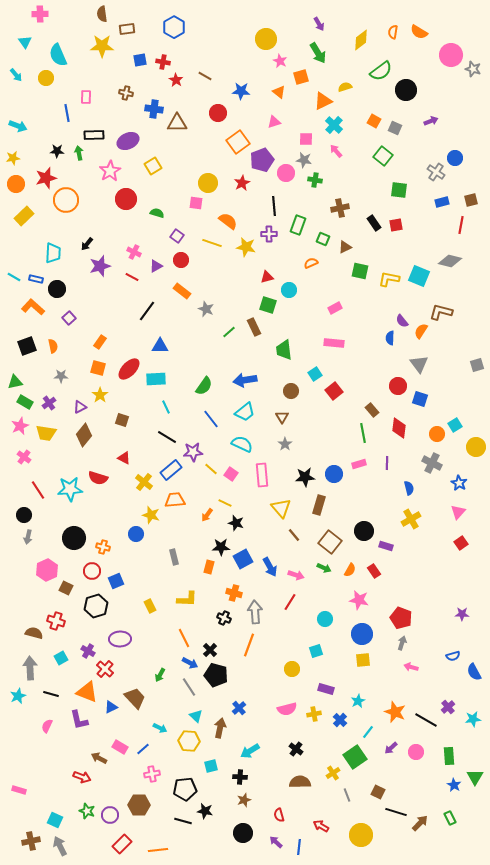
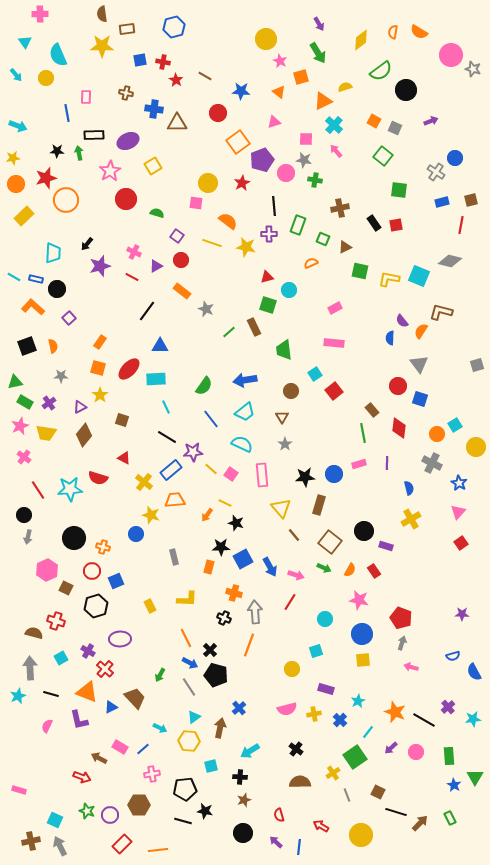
blue hexagon at (174, 27): rotated 15 degrees clockwise
orange line at (184, 638): moved 2 px right
cyan triangle at (196, 716): moved 2 px left, 1 px down; rotated 40 degrees clockwise
black line at (426, 720): moved 2 px left
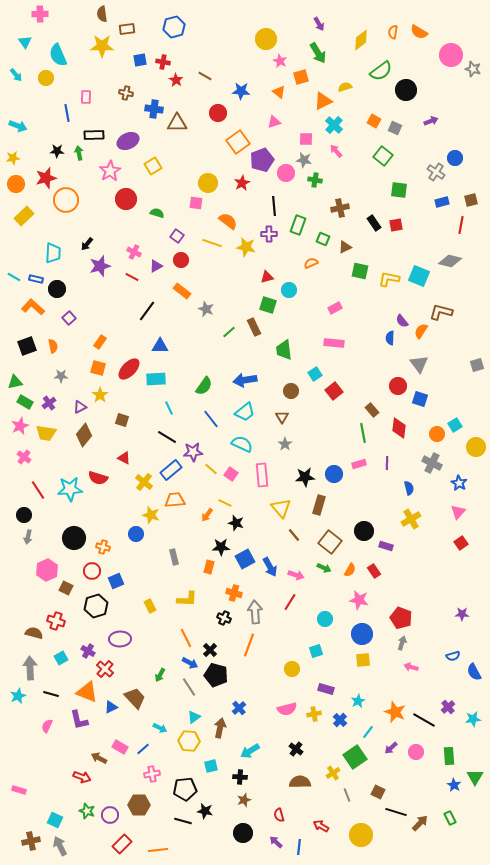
cyan line at (166, 407): moved 3 px right, 1 px down
blue square at (243, 559): moved 2 px right
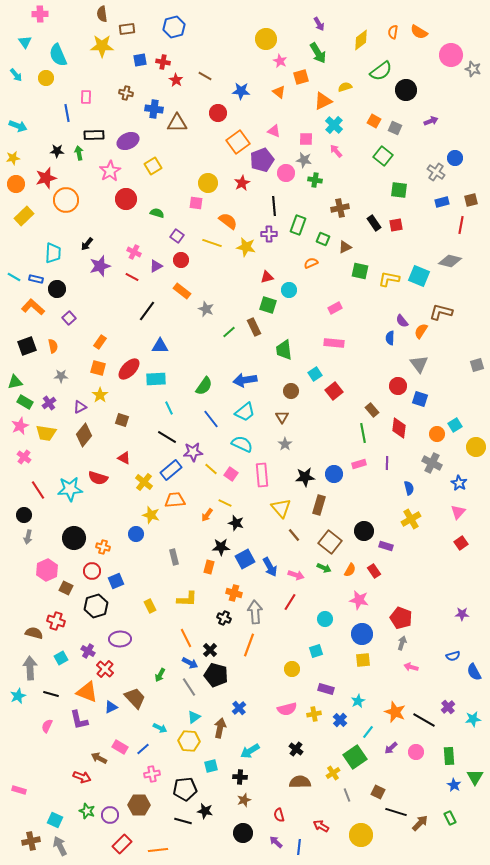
pink triangle at (274, 122): moved 9 px down; rotated 40 degrees clockwise
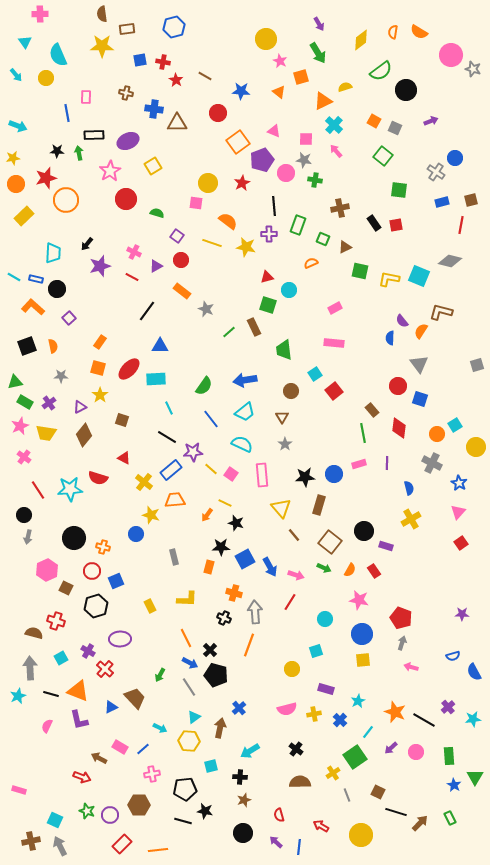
orange triangle at (87, 692): moved 9 px left, 1 px up
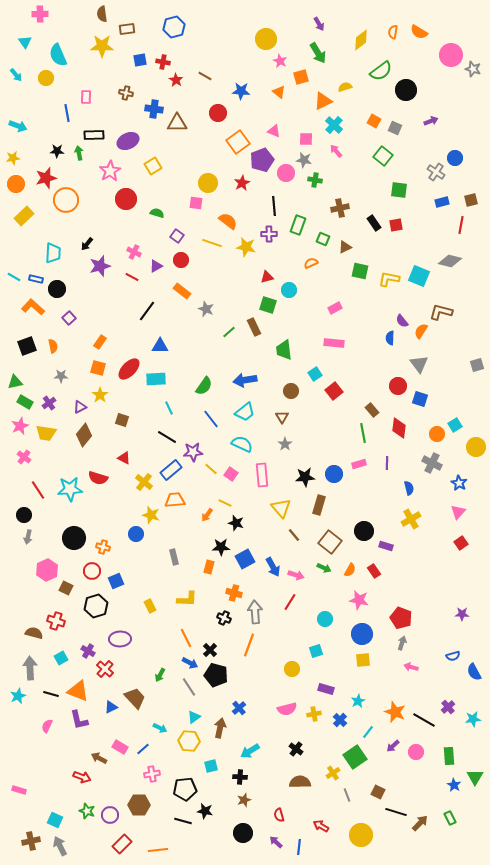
blue arrow at (270, 567): moved 3 px right
purple arrow at (391, 748): moved 2 px right, 2 px up
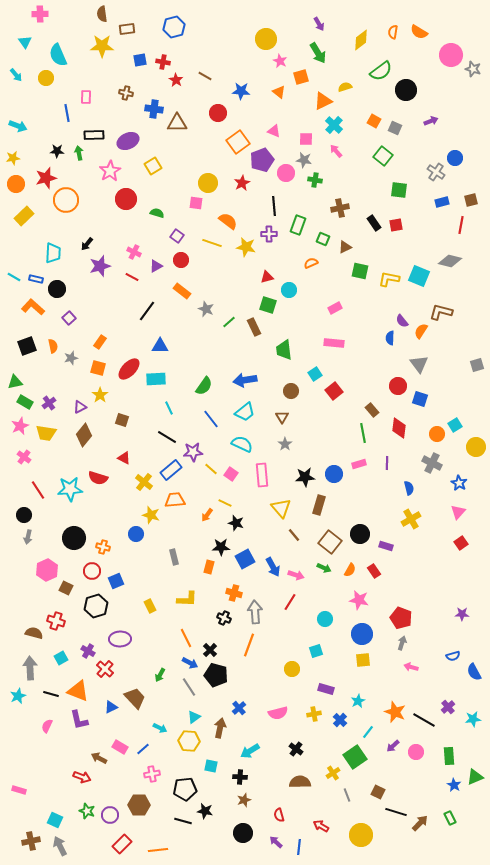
green line at (229, 332): moved 10 px up
gray star at (61, 376): moved 10 px right, 18 px up; rotated 16 degrees counterclockwise
black circle at (364, 531): moved 4 px left, 3 px down
pink semicircle at (287, 709): moved 9 px left, 4 px down
cyan square at (211, 766): rotated 24 degrees clockwise
green triangle at (475, 777): rotated 36 degrees clockwise
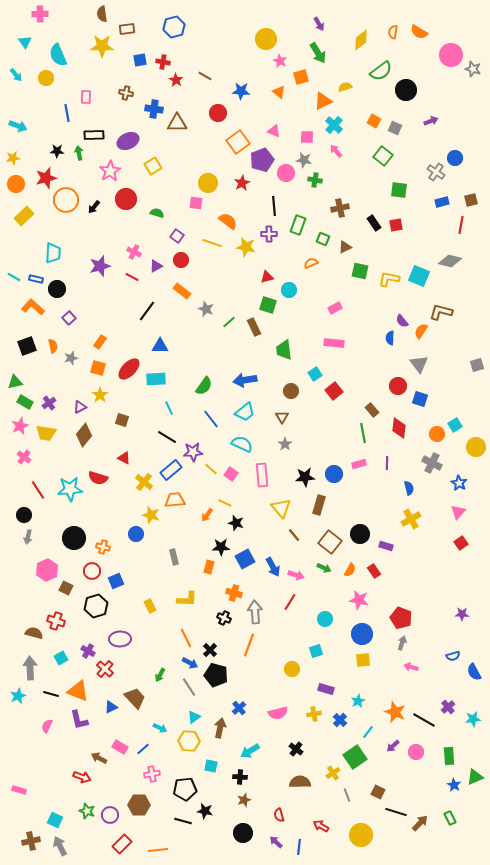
pink square at (306, 139): moved 1 px right, 2 px up
black arrow at (87, 244): moved 7 px right, 37 px up
